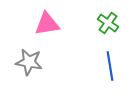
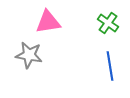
pink triangle: moved 1 px right, 2 px up
gray star: moved 7 px up
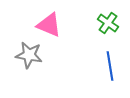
pink triangle: moved 1 px right, 3 px down; rotated 32 degrees clockwise
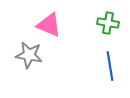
green cross: rotated 25 degrees counterclockwise
